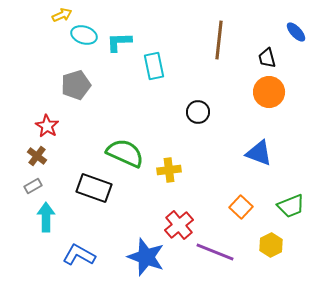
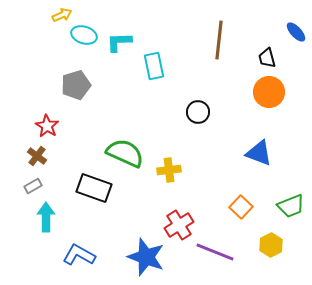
red cross: rotated 8 degrees clockwise
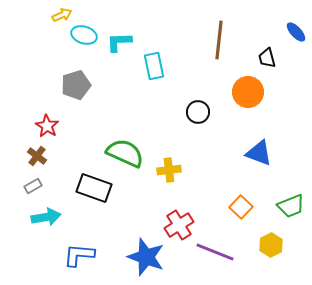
orange circle: moved 21 px left
cyan arrow: rotated 80 degrees clockwise
blue L-shape: rotated 24 degrees counterclockwise
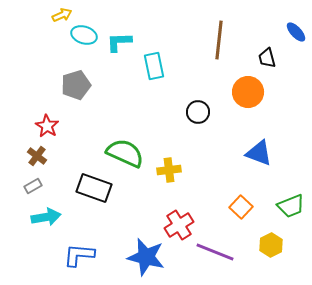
blue star: rotated 6 degrees counterclockwise
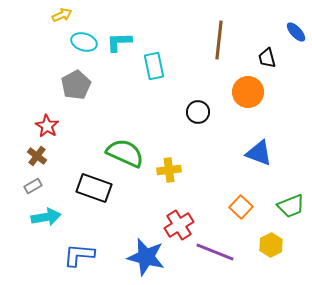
cyan ellipse: moved 7 px down
gray pentagon: rotated 12 degrees counterclockwise
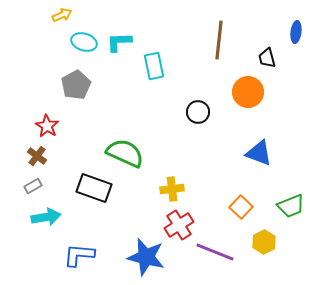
blue ellipse: rotated 50 degrees clockwise
yellow cross: moved 3 px right, 19 px down
yellow hexagon: moved 7 px left, 3 px up
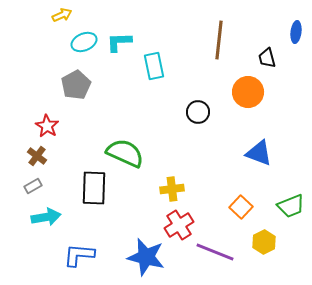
cyan ellipse: rotated 40 degrees counterclockwise
black rectangle: rotated 72 degrees clockwise
